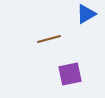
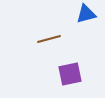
blue triangle: rotated 15 degrees clockwise
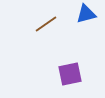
brown line: moved 3 px left, 15 px up; rotated 20 degrees counterclockwise
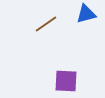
purple square: moved 4 px left, 7 px down; rotated 15 degrees clockwise
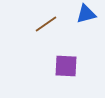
purple square: moved 15 px up
